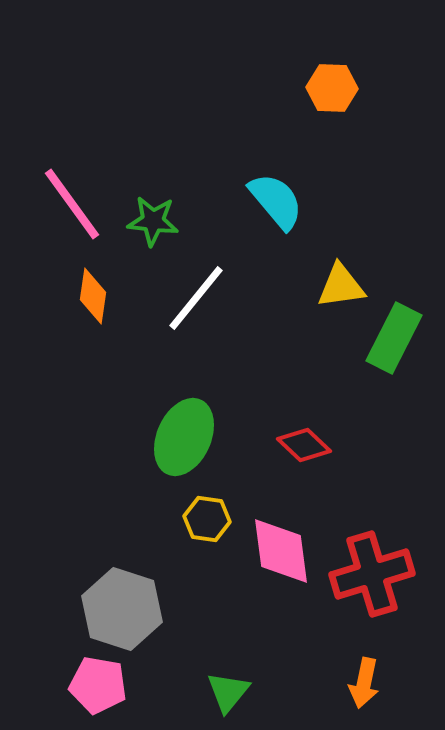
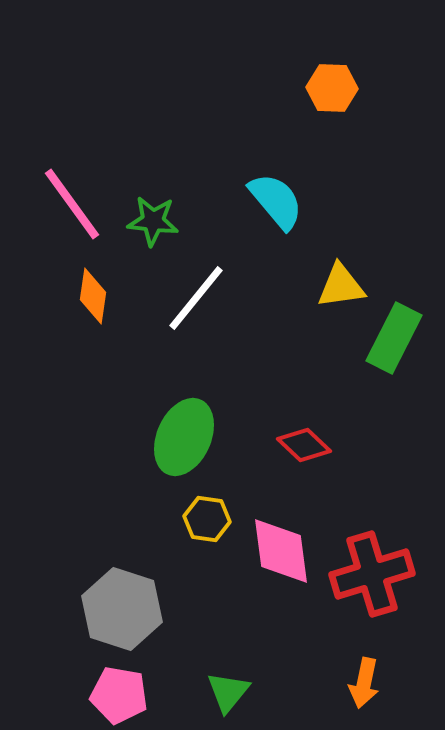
pink pentagon: moved 21 px right, 10 px down
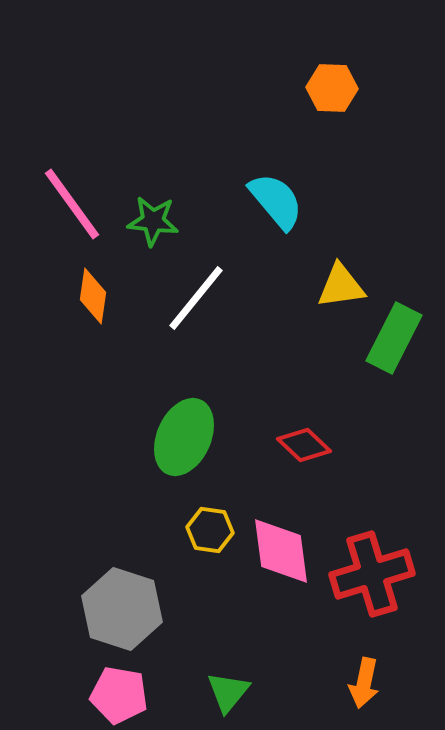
yellow hexagon: moved 3 px right, 11 px down
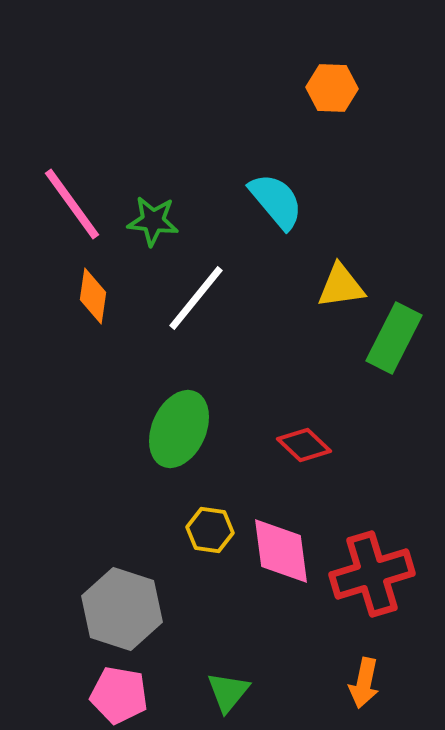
green ellipse: moved 5 px left, 8 px up
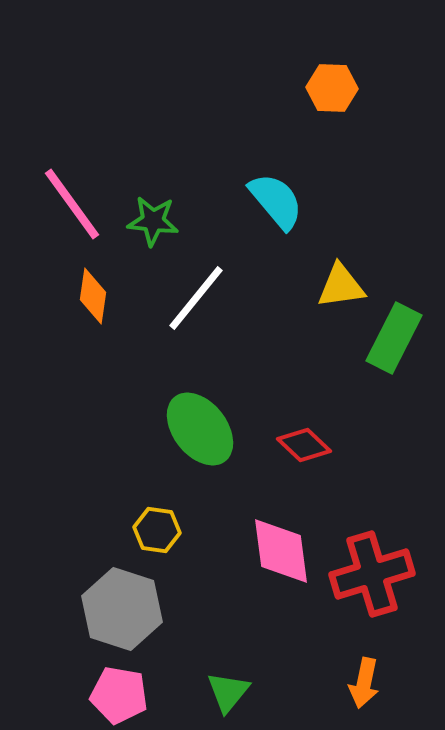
green ellipse: moved 21 px right; rotated 62 degrees counterclockwise
yellow hexagon: moved 53 px left
